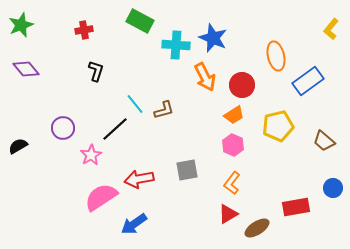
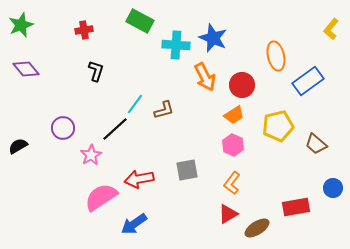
cyan line: rotated 75 degrees clockwise
brown trapezoid: moved 8 px left, 3 px down
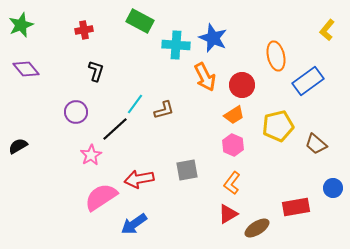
yellow L-shape: moved 4 px left, 1 px down
purple circle: moved 13 px right, 16 px up
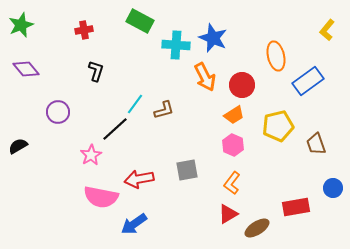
purple circle: moved 18 px left
brown trapezoid: rotated 30 degrees clockwise
pink semicircle: rotated 136 degrees counterclockwise
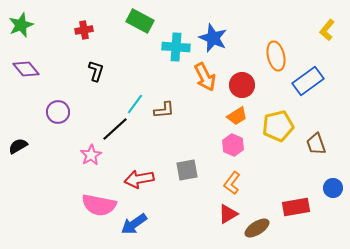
cyan cross: moved 2 px down
brown L-shape: rotated 10 degrees clockwise
orange trapezoid: moved 3 px right, 1 px down
pink semicircle: moved 2 px left, 8 px down
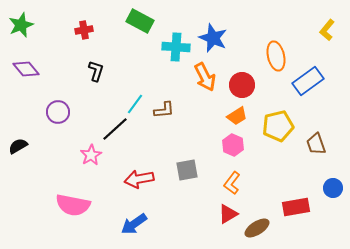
pink semicircle: moved 26 px left
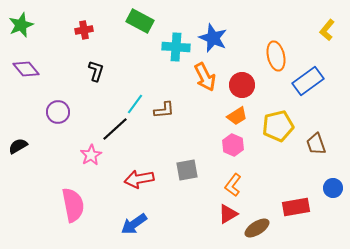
orange L-shape: moved 1 px right, 2 px down
pink semicircle: rotated 112 degrees counterclockwise
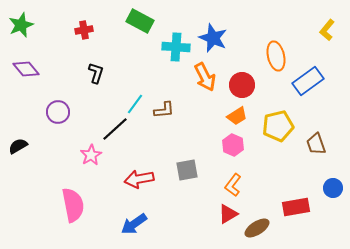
black L-shape: moved 2 px down
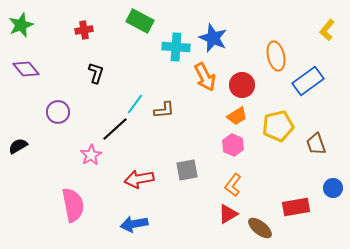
blue arrow: rotated 24 degrees clockwise
brown ellipse: moved 3 px right; rotated 70 degrees clockwise
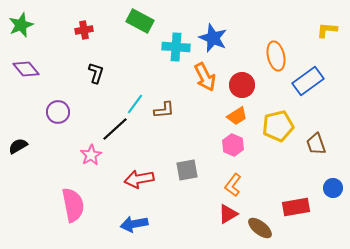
yellow L-shape: rotated 55 degrees clockwise
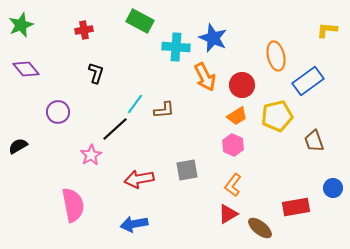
yellow pentagon: moved 1 px left, 10 px up
brown trapezoid: moved 2 px left, 3 px up
